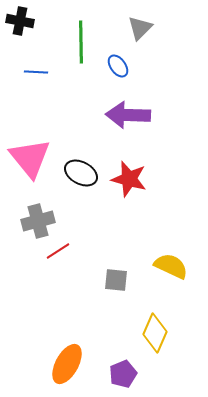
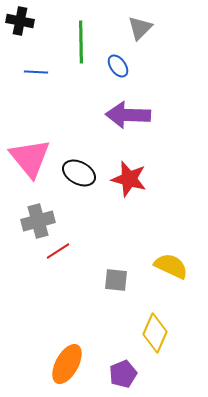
black ellipse: moved 2 px left
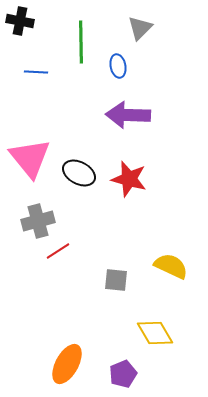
blue ellipse: rotated 25 degrees clockwise
yellow diamond: rotated 54 degrees counterclockwise
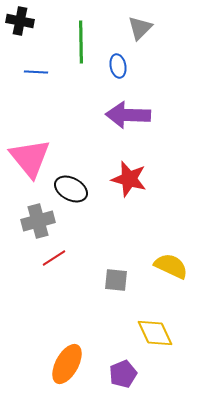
black ellipse: moved 8 px left, 16 px down
red line: moved 4 px left, 7 px down
yellow diamond: rotated 6 degrees clockwise
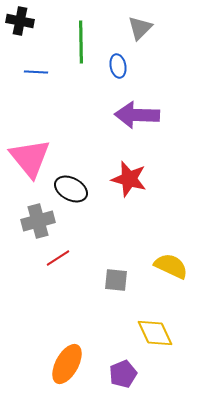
purple arrow: moved 9 px right
red line: moved 4 px right
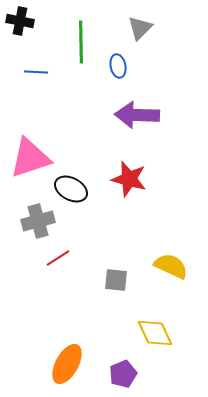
pink triangle: rotated 51 degrees clockwise
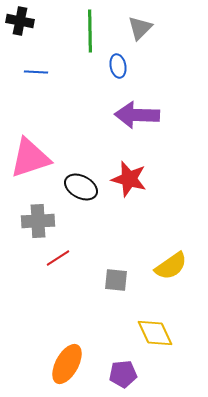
green line: moved 9 px right, 11 px up
black ellipse: moved 10 px right, 2 px up
gray cross: rotated 12 degrees clockwise
yellow semicircle: rotated 120 degrees clockwise
purple pentagon: rotated 16 degrees clockwise
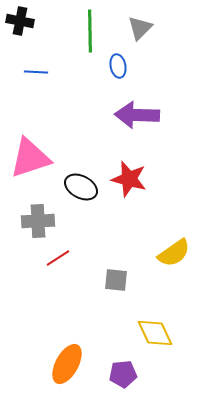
yellow semicircle: moved 3 px right, 13 px up
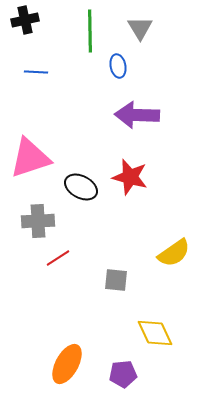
black cross: moved 5 px right, 1 px up; rotated 24 degrees counterclockwise
gray triangle: rotated 16 degrees counterclockwise
red star: moved 1 px right, 2 px up
